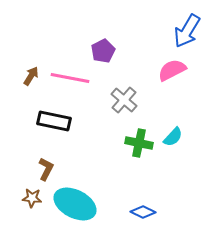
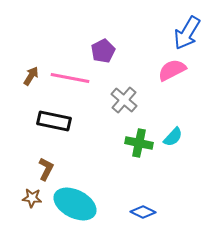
blue arrow: moved 2 px down
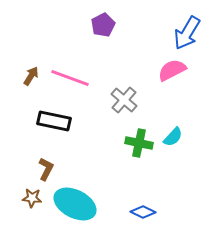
purple pentagon: moved 26 px up
pink line: rotated 9 degrees clockwise
